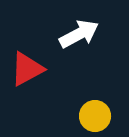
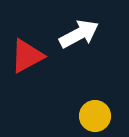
red triangle: moved 13 px up
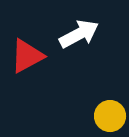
yellow circle: moved 15 px right
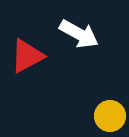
white arrow: rotated 57 degrees clockwise
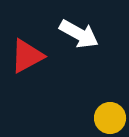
yellow circle: moved 2 px down
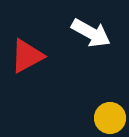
white arrow: moved 12 px right, 1 px up
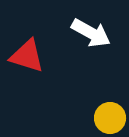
red triangle: rotated 45 degrees clockwise
